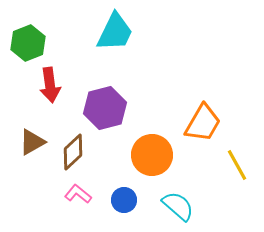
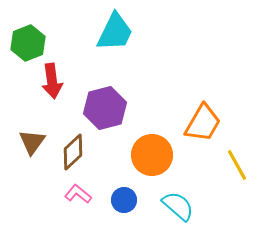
red arrow: moved 2 px right, 4 px up
brown triangle: rotated 24 degrees counterclockwise
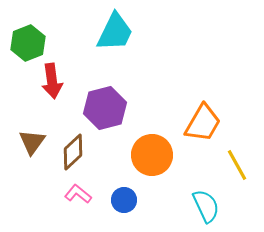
cyan semicircle: moved 28 px right; rotated 24 degrees clockwise
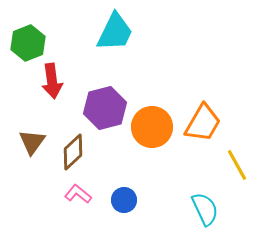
orange circle: moved 28 px up
cyan semicircle: moved 1 px left, 3 px down
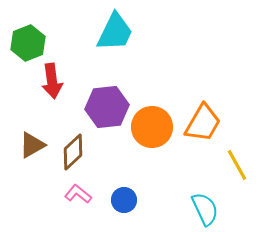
purple hexagon: moved 2 px right, 1 px up; rotated 9 degrees clockwise
brown triangle: moved 3 px down; rotated 24 degrees clockwise
